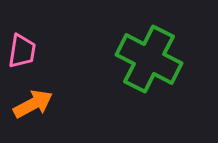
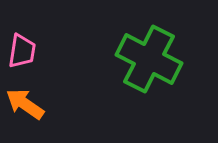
orange arrow: moved 8 px left; rotated 117 degrees counterclockwise
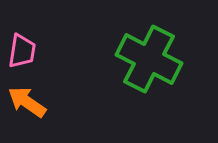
orange arrow: moved 2 px right, 2 px up
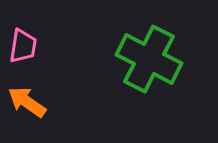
pink trapezoid: moved 1 px right, 5 px up
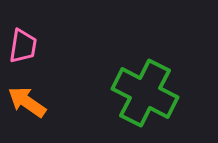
green cross: moved 4 px left, 34 px down
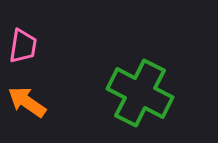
green cross: moved 5 px left
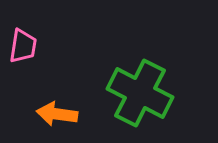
orange arrow: moved 30 px right, 12 px down; rotated 27 degrees counterclockwise
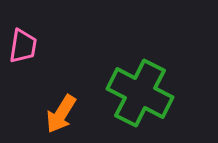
orange arrow: moved 4 px right; rotated 66 degrees counterclockwise
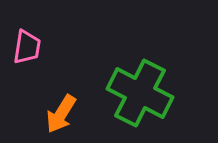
pink trapezoid: moved 4 px right, 1 px down
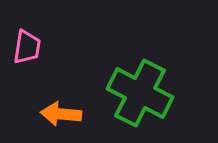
orange arrow: rotated 63 degrees clockwise
